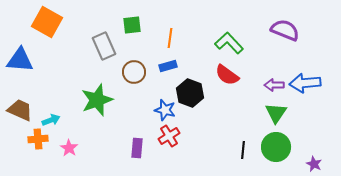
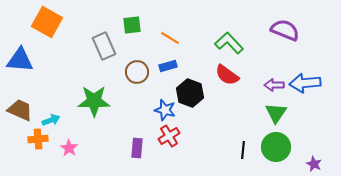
orange line: rotated 66 degrees counterclockwise
brown circle: moved 3 px right
green star: moved 3 px left, 1 px down; rotated 20 degrees clockwise
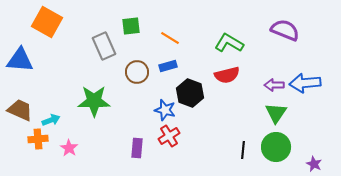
green square: moved 1 px left, 1 px down
green L-shape: rotated 16 degrees counterclockwise
red semicircle: rotated 50 degrees counterclockwise
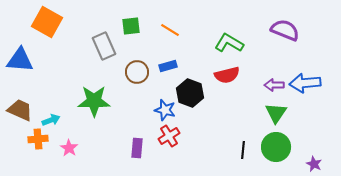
orange line: moved 8 px up
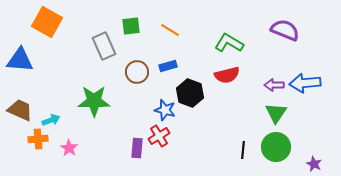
red cross: moved 10 px left
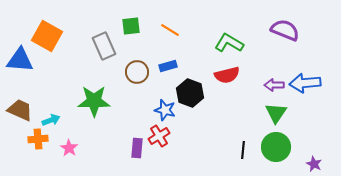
orange square: moved 14 px down
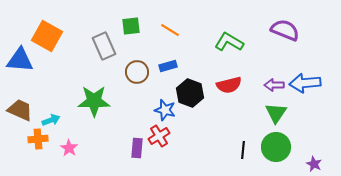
green L-shape: moved 1 px up
red semicircle: moved 2 px right, 10 px down
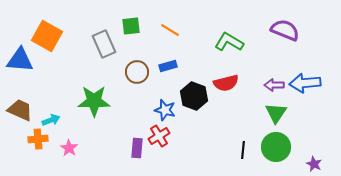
gray rectangle: moved 2 px up
red semicircle: moved 3 px left, 2 px up
black hexagon: moved 4 px right, 3 px down
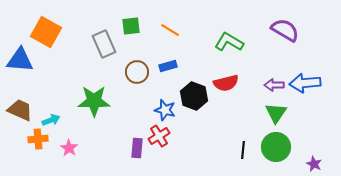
purple semicircle: rotated 8 degrees clockwise
orange square: moved 1 px left, 4 px up
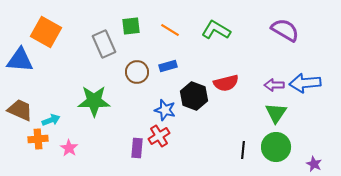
green L-shape: moved 13 px left, 12 px up
